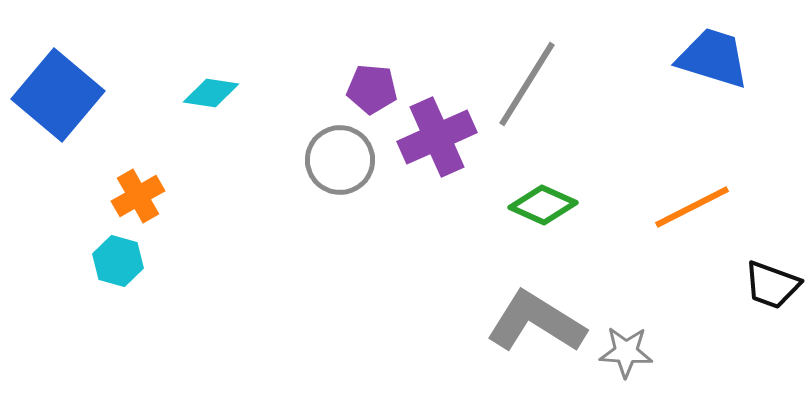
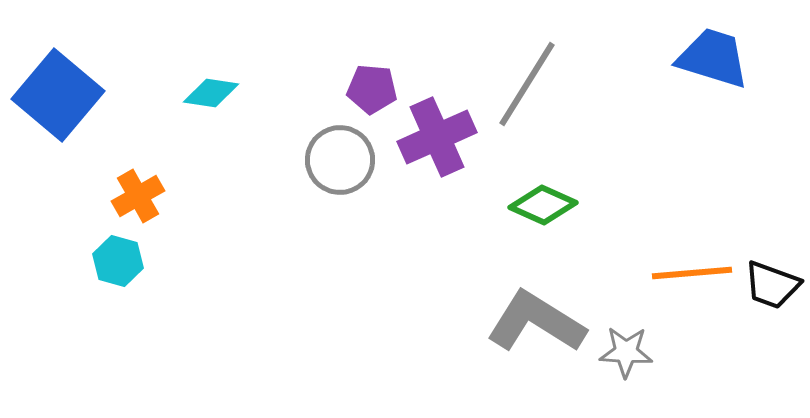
orange line: moved 66 px down; rotated 22 degrees clockwise
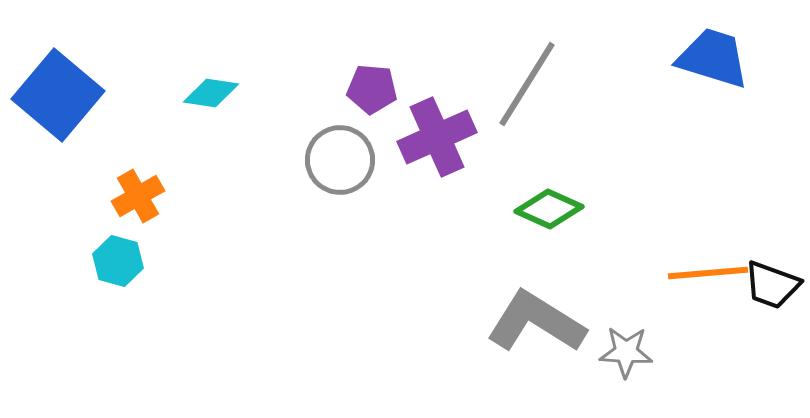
green diamond: moved 6 px right, 4 px down
orange line: moved 16 px right
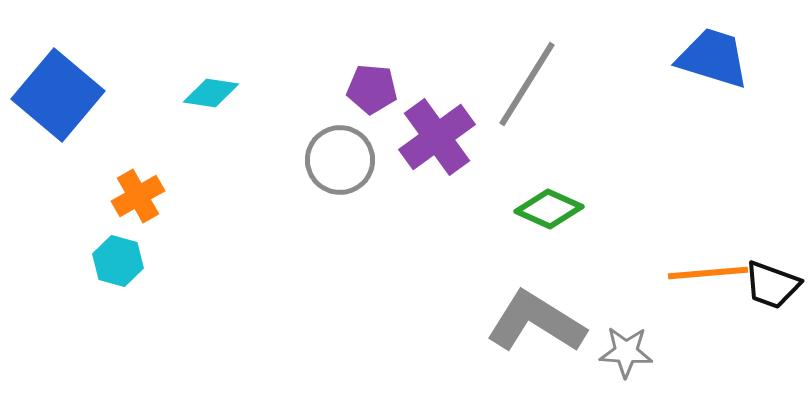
purple cross: rotated 12 degrees counterclockwise
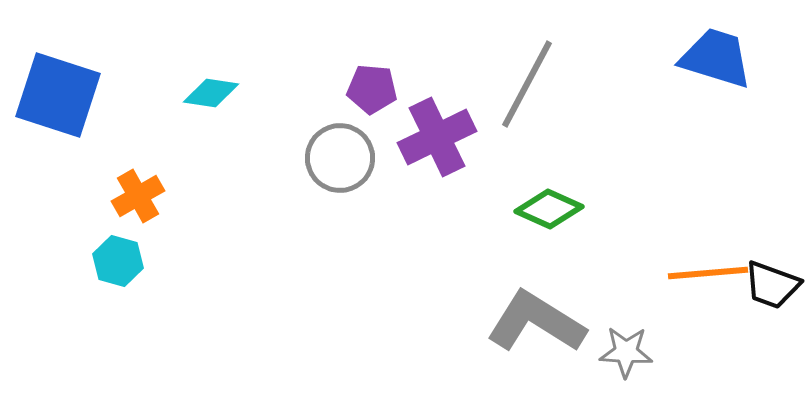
blue trapezoid: moved 3 px right
gray line: rotated 4 degrees counterclockwise
blue square: rotated 22 degrees counterclockwise
purple cross: rotated 10 degrees clockwise
gray circle: moved 2 px up
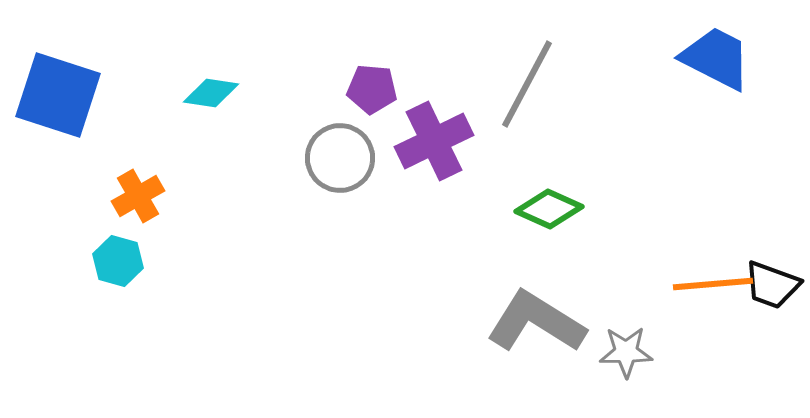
blue trapezoid: rotated 10 degrees clockwise
purple cross: moved 3 px left, 4 px down
orange line: moved 5 px right, 11 px down
gray star: rotated 4 degrees counterclockwise
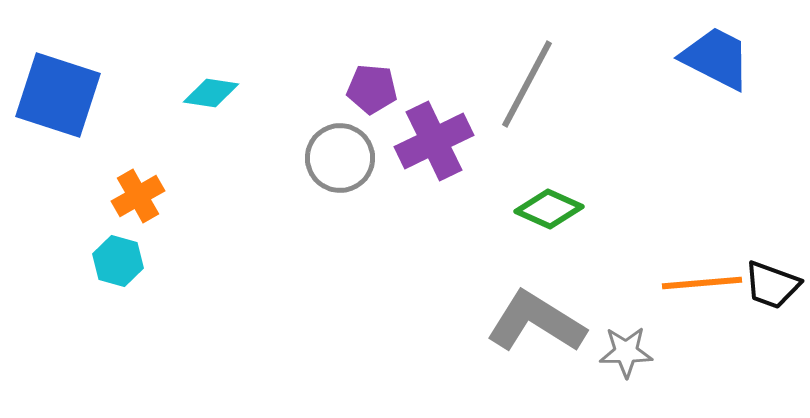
orange line: moved 11 px left, 1 px up
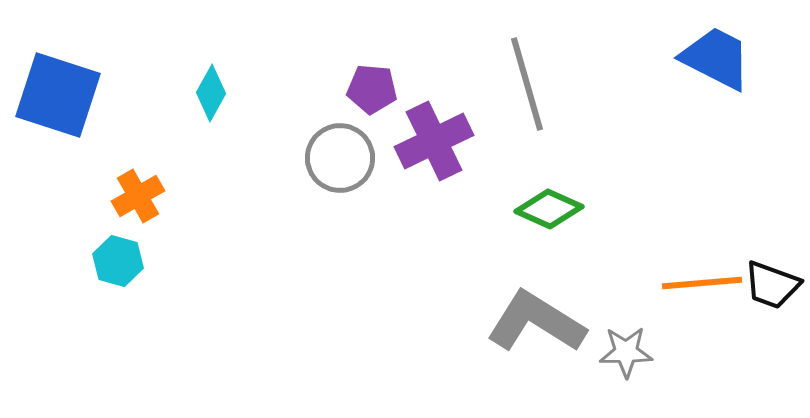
gray line: rotated 44 degrees counterclockwise
cyan diamond: rotated 70 degrees counterclockwise
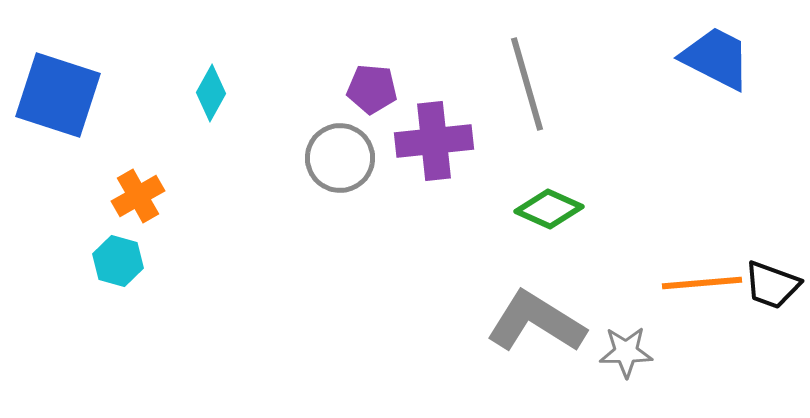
purple cross: rotated 20 degrees clockwise
